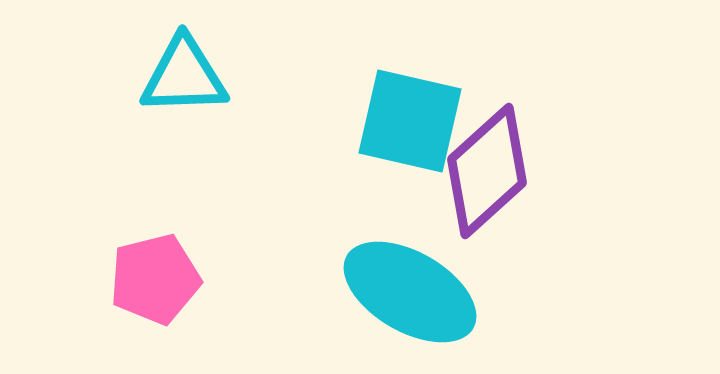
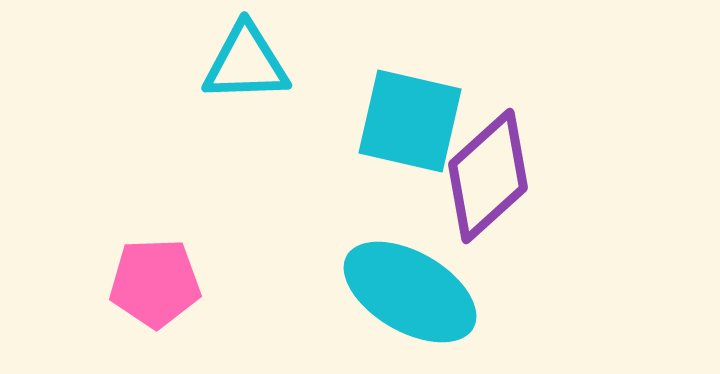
cyan triangle: moved 62 px right, 13 px up
purple diamond: moved 1 px right, 5 px down
pink pentagon: moved 4 px down; rotated 12 degrees clockwise
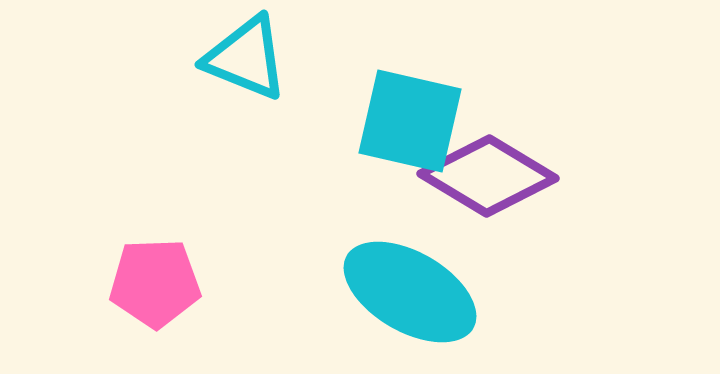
cyan triangle: moved 5 px up; rotated 24 degrees clockwise
purple diamond: rotated 73 degrees clockwise
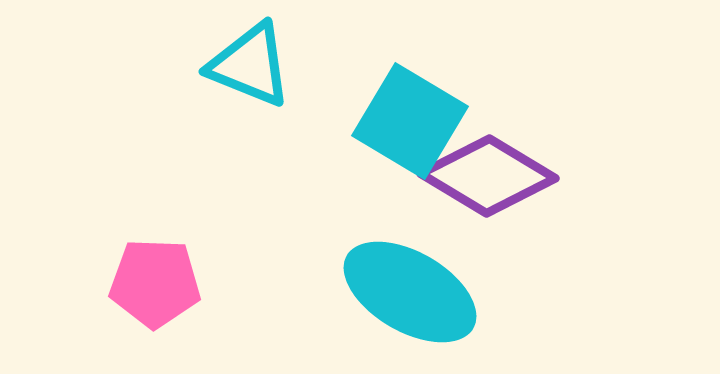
cyan triangle: moved 4 px right, 7 px down
cyan square: rotated 18 degrees clockwise
pink pentagon: rotated 4 degrees clockwise
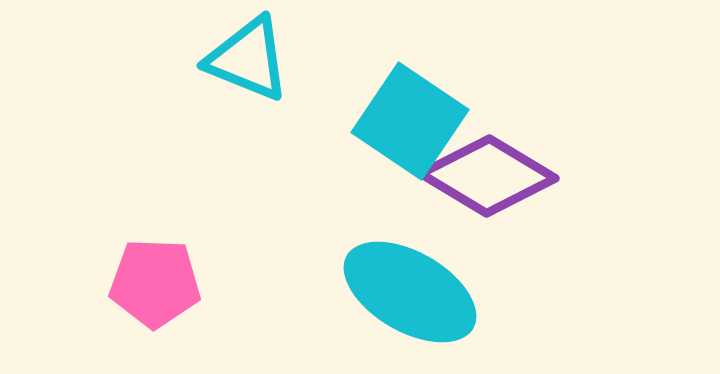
cyan triangle: moved 2 px left, 6 px up
cyan square: rotated 3 degrees clockwise
